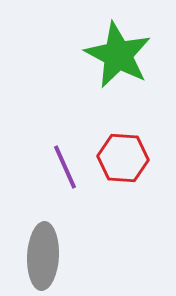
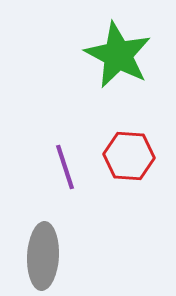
red hexagon: moved 6 px right, 2 px up
purple line: rotated 6 degrees clockwise
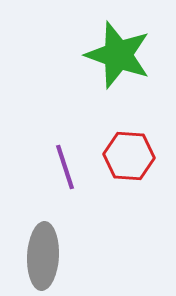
green star: rotated 8 degrees counterclockwise
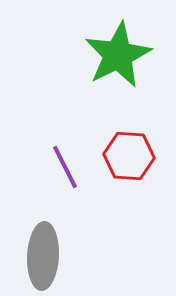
green star: rotated 26 degrees clockwise
purple line: rotated 9 degrees counterclockwise
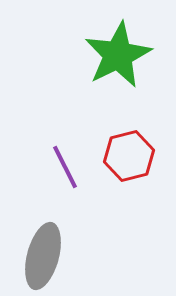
red hexagon: rotated 18 degrees counterclockwise
gray ellipse: rotated 12 degrees clockwise
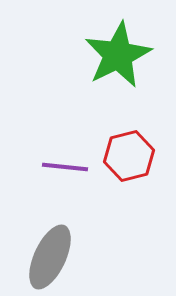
purple line: rotated 57 degrees counterclockwise
gray ellipse: moved 7 px right, 1 px down; rotated 10 degrees clockwise
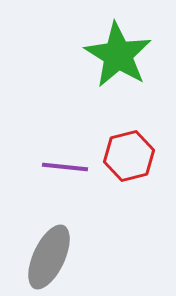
green star: rotated 14 degrees counterclockwise
gray ellipse: moved 1 px left
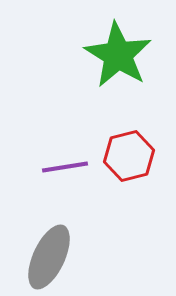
purple line: rotated 15 degrees counterclockwise
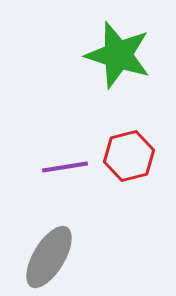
green star: rotated 14 degrees counterclockwise
gray ellipse: rotated 6 degrees clockwise
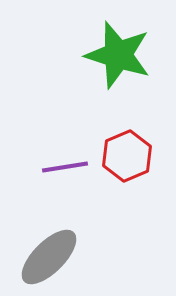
red hexagon: moved 2 px left; rotated 9 degrees counterclockwise
gray ellipse: rotated 14 degrees clockwise
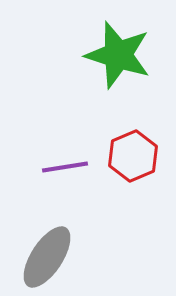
red hexagon: moved 6 px right
gray ellipse: moved 2 px left; rotated 12 degrees counterclockwise
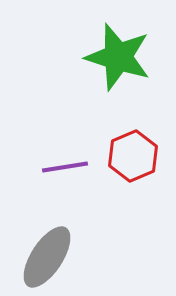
green star: moved 2 px down
